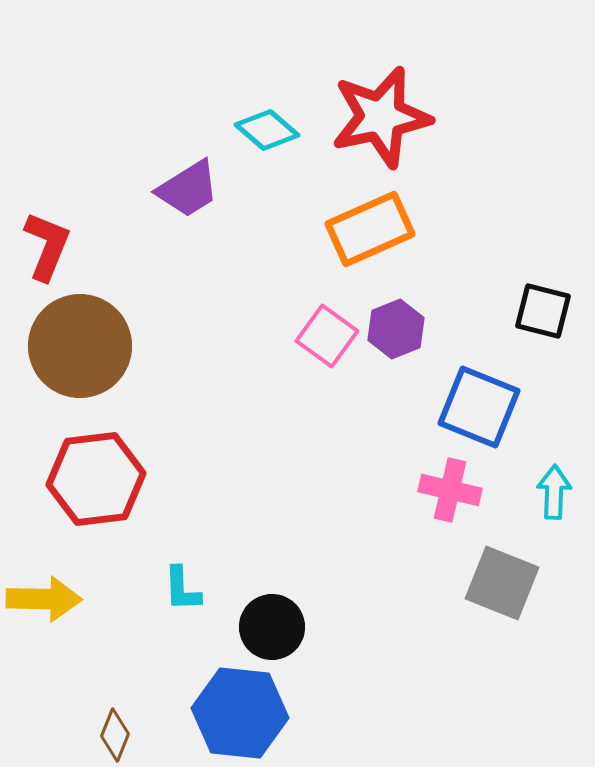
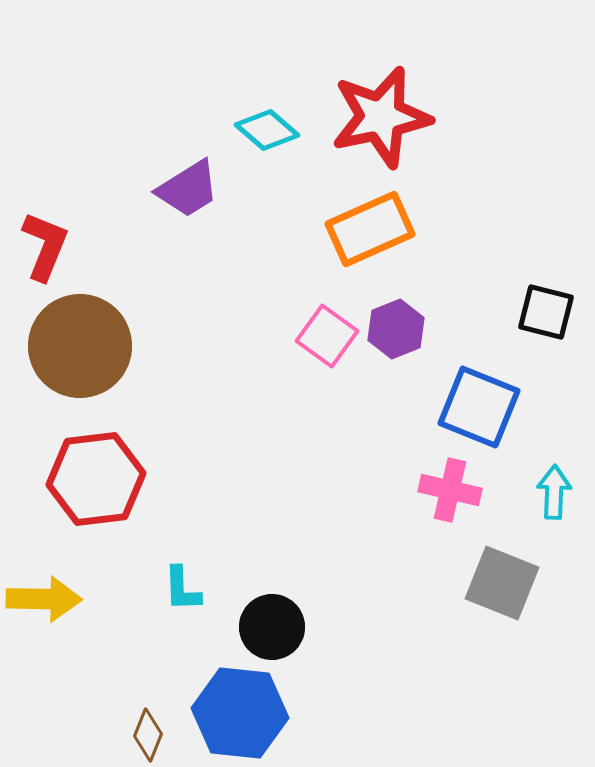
red L-shape: moved 2 px left
black square: moved 3 px right, 1 px down
brown diamond: moved 33 px right
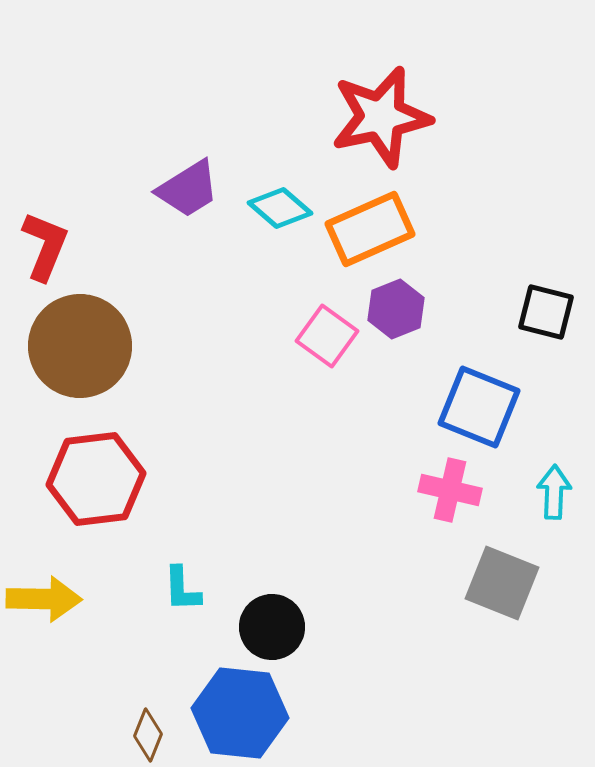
cyan diamond: moved 13 px right, 78 px down
purple hexagon: moved 20 px up
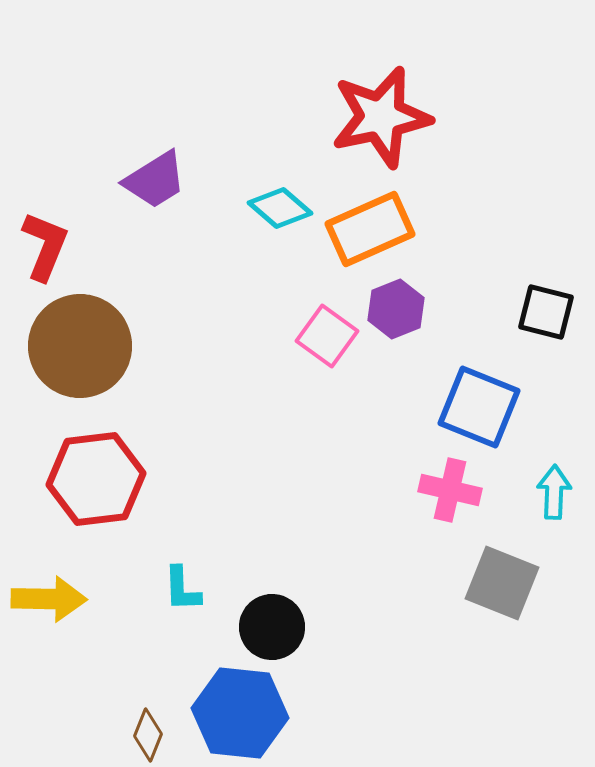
purple trapezoid: moved 33 px left, 9 px up
yellow arrow: moved 5 px right
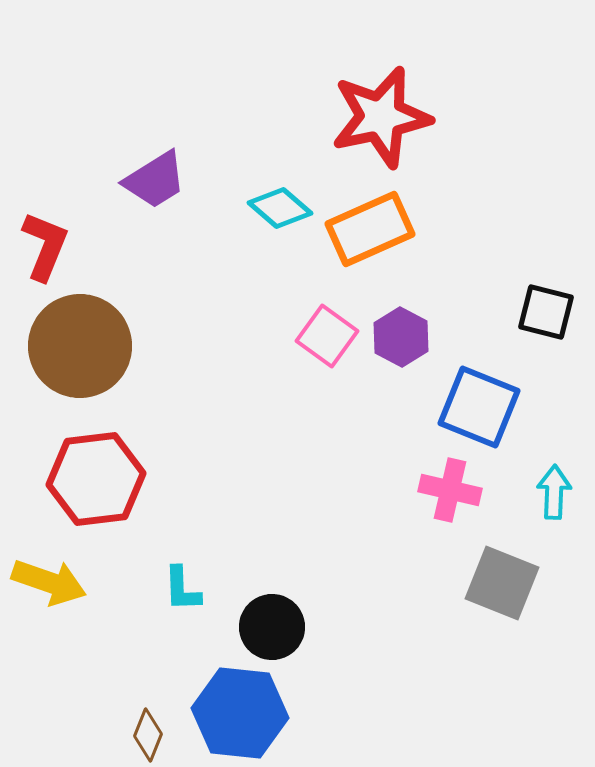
purple hexagon: moved 5 px right, 28 px down; rotated 10 degrees counterclockwise
yellow arrow: moved 17 px up; rotated 18 degrees clockwise
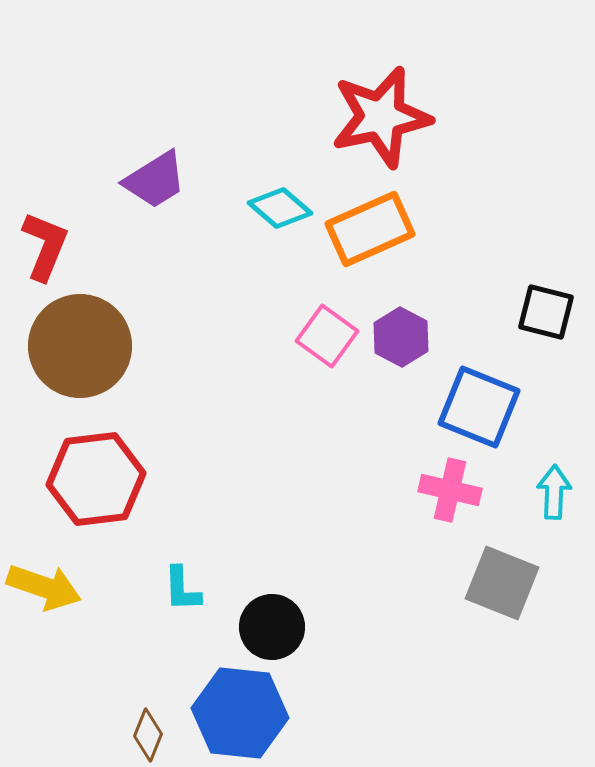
yellow arrow: moved 5 px left, 5 px down
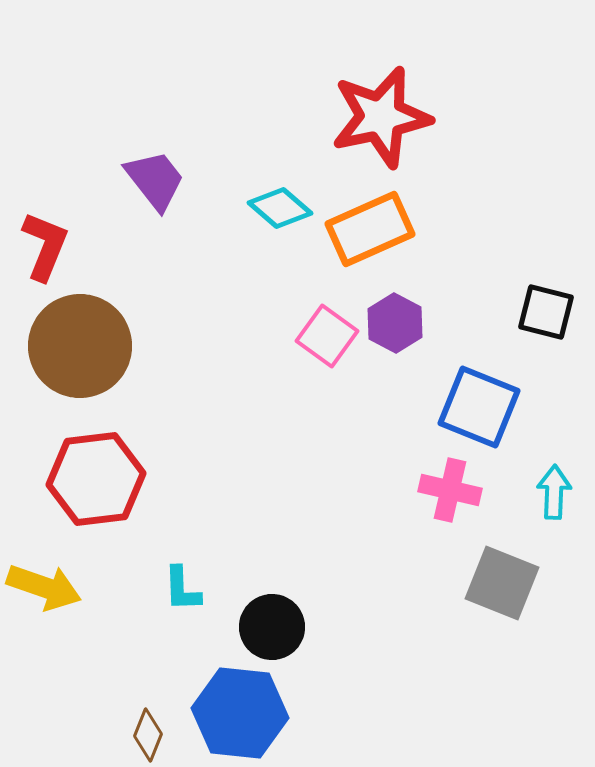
purple trapezoid: rotated 96 degrees counterclockwise
purple hexagon: moved 6 px left, 14 px up
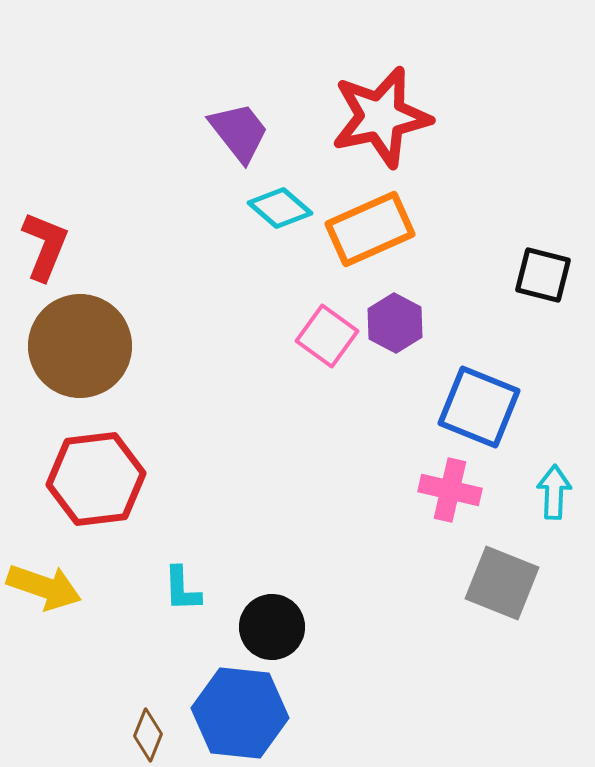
purple trapezoid: moved 84 px right, 48 px up
black square: moved 3 px left, 37 px up
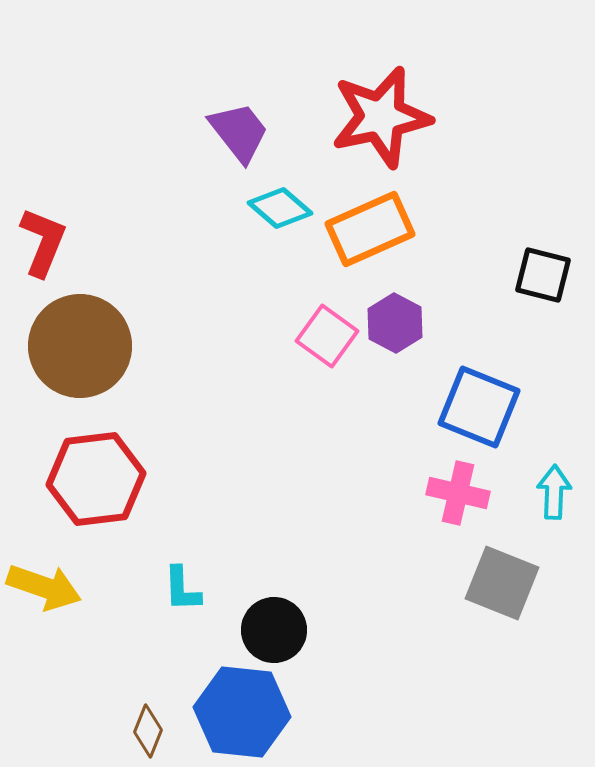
red L-shape: moved 2 px left, 4 px up
pink cross: moved 8 px right, 3 px down
black circle: moved 2 px right, 3 px down
blue hexagon: moved 2 px right, 1 px up
brown diamond: moved 4 px up
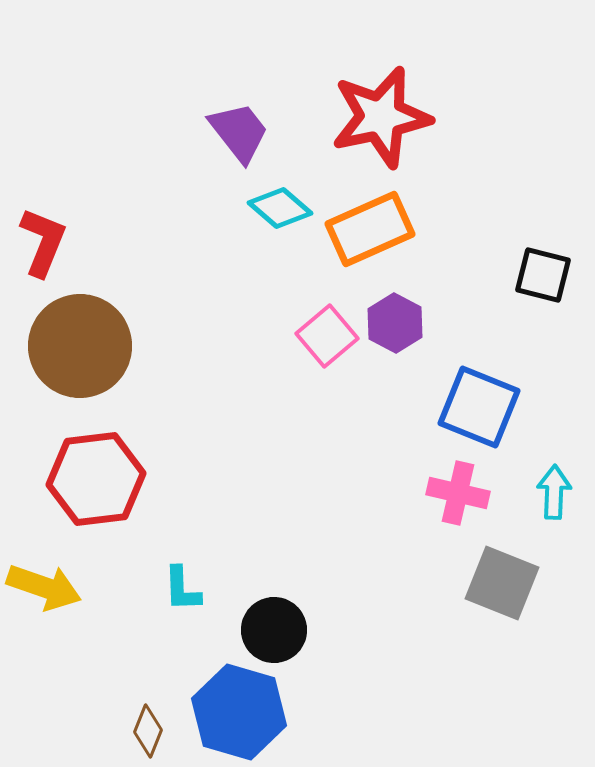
pink square: rotated 14 degrees clockwise
blue hexagon: moved 3 px left; rotated 10 degrees clockwise
